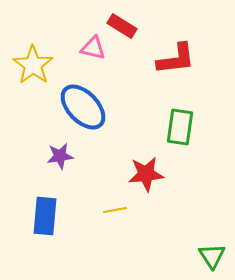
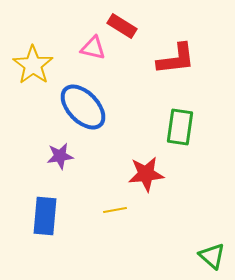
green triangle: rotated 16 degrees counterclockwise
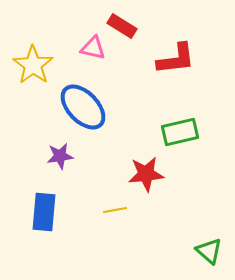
green rectangle: moved 5 px down; rotated 69 degrees clockwise
blue rectangle: moved 1 px left, 4 px up
green triangle: moved 3 px left, 5 px up
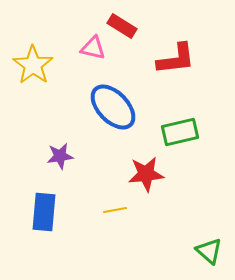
blue ellipse: moved 30 px right
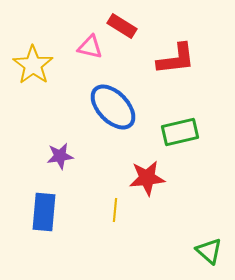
pink triangle: moved 3 px left, 1 px up
red star: moved 1 px right, 4 px down
yellow line: rotated 75 degrees counterclockwise
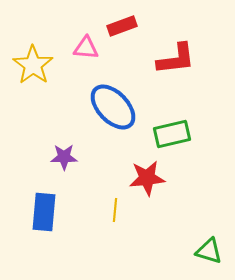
red rectangle: rotated 52 degrees counterclockwise
pink triangle: moved 4 px left, 1 px down; rotated 8 degrees counterclockwise
green rectangle: moved 8 px left, 2 px down
purple star: moved 4 px right, 1 px down; rotated 8 degrees clockwise
green triangle: rotated 24 degrees counterclockwise
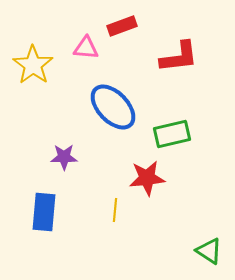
red L-shape: moved 3 px right, 2 px up
green triangle: rotated 16 degrees clockwise
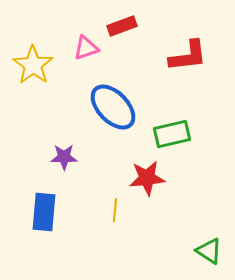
pink triangle: rotated 24 degrees counterclockwise
red L-shape: moved 9 px right, 1 px up
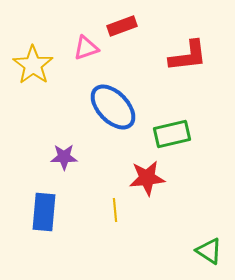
yellow line: rotated 10 degrees counterclockwise
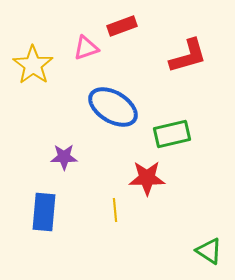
red L-shape: rotated 9 degrees counterclockwise
blue ellipse: rotated 15 degrees counterclockwise
red star: rotated 6 degrees clockwise
